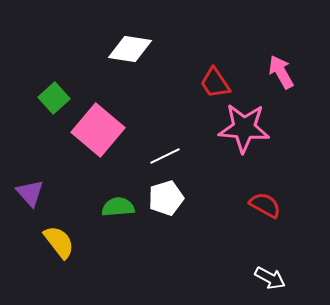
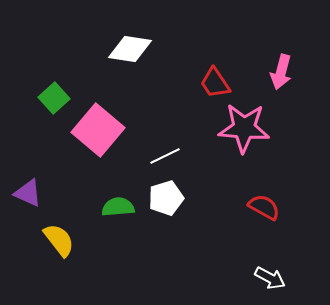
pink arrow: rotated 136 degrees counterclockwise
purple triangle: moved 2 px left; rotated 24 degrees counterclockwise
red semicircle: moved 1 px left, 2 px down
yellow semicircle: moved 2 px up
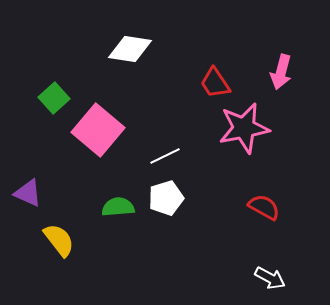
pink star: rotated 15 degrees counterclockwise
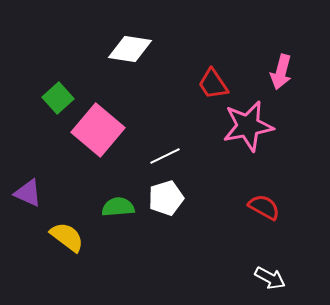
red trapezoid: moved 2 px left, 1 px down
green square: moved 4 px right
pink star: moved 4 px right, 2 px up
yellow semicircle: moved 8 px right, 3 px up; rotated 15 degrees counterclockwise
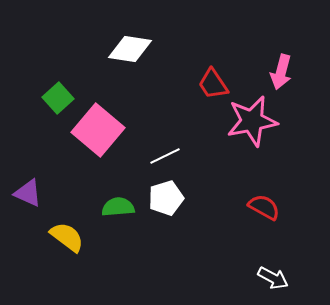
pink star: moved 4 px right, 5 px up
white arrow: moved 3 px right
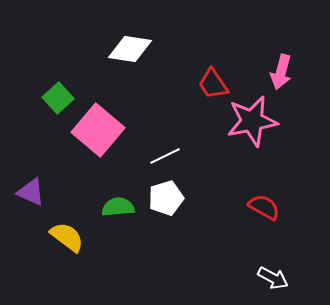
purple triangle: moved 3 px right, 1 px up
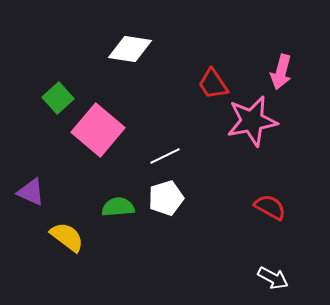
red semicircle: moved 6 px right
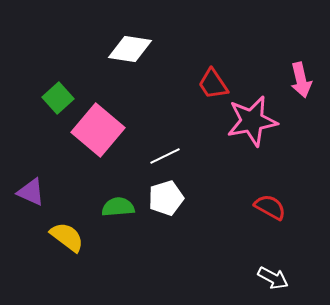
pink arrow: moved 20 px right, 8 px down; rotated 28 degrees counterclockwise
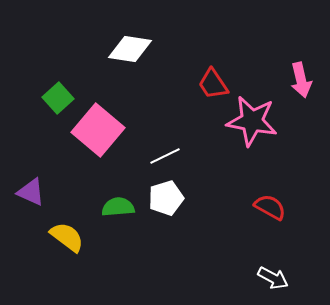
pink star: rotated 21 degrees clockwise
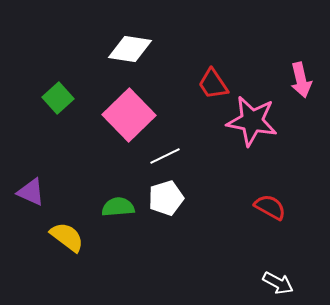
pink square: moved 31 px right, 15 px up; rotated 6 degrees clockwise
white arrow: moved 5 px right, 5 px down
